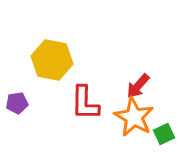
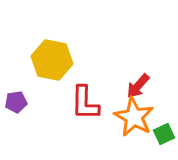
purple pentagon: moved 1 px left, 1 px up
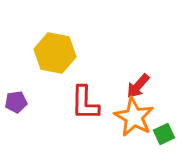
yellow hexagon: moved 3 px right, 7 px up
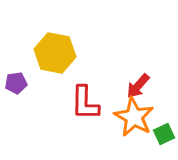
purple pentagon: moved 19 px up
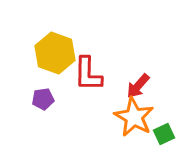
yellow hexagon: rotated 9 degrees clockwise
purple pentagon: moved 27 px right, 16 px down
red L-shape: moved 3 px right, 29 px up
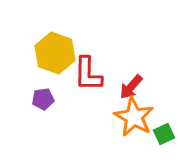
red arrow: moved 7 px left, 1 px down
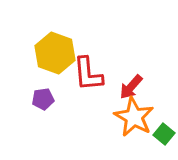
red L-shape: rotated 6 degrees counterclockwise
green square: rotated 25 degrees counterclockwise
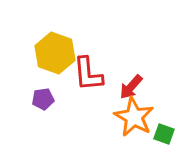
green square: rotated 20 degrees counterclockwise
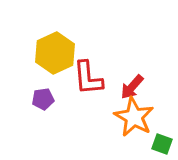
yellow hexagon: rotated 15 degrees clockwise
red L-shape: moved 4 px down
red arrow: moved 1 px right
green square: moved 2 px left, 10 px down
